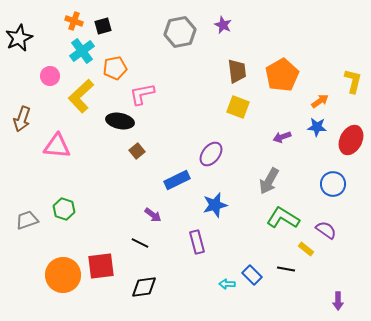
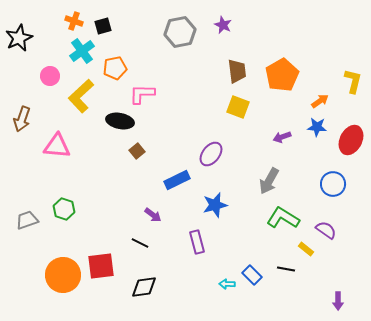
pink L-shape at (142, 94): rotated 12 degrees clockwise
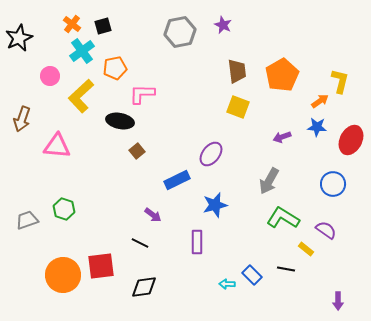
orange cross at (74, 21): moved 2 px left, 3 px down; rotated 18 degrees clockwise
yellow L-shape at (353, 81): moved 13 px left
purple rectangle at (197, 242): rotated 15 degrees clockwise
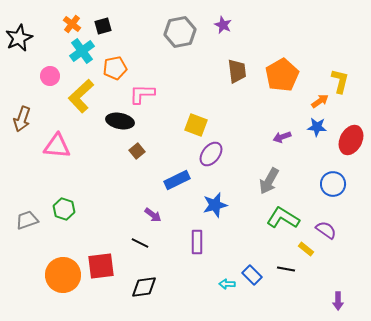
yellow square at (238, 107): moved 42 px left, 18 px down
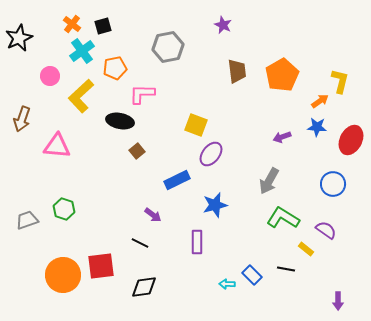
gray hexagon at (180, 32): moved 12 px left, 15 px down
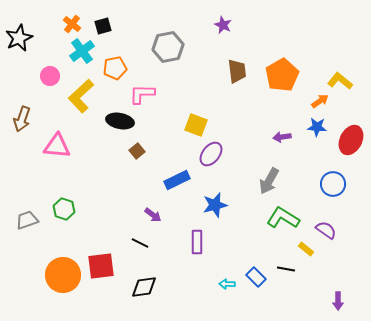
yellow L-shape at (340, 81): rotated 65 degrees counterclockwise
purple arrow at (282, 137): rotated 12 degrees clockwise
blue rectangle at (252, 275): moved 4 px right, 2 px down
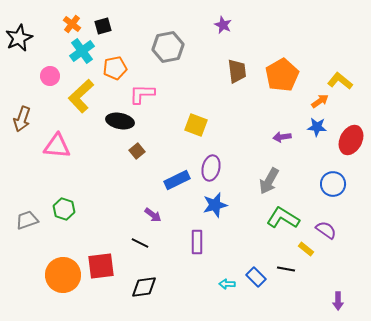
purple ellipse at (211, 154): moved 14 px down; rotated 25 degrees counterclockwise
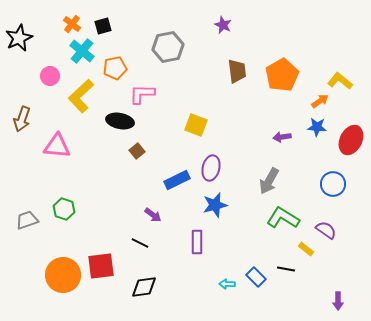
cyan cross at (82, 51): rotated 15 degrees counterclockwise
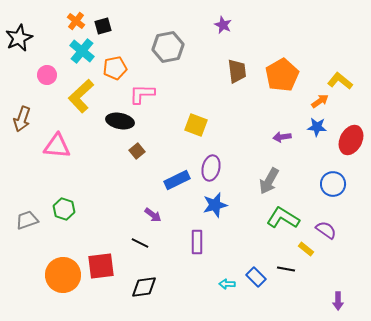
orange cross at (72, 24): moved 4 px right, 3 px up
pink circle at (50, 76): moved 3 px left, 1 px up
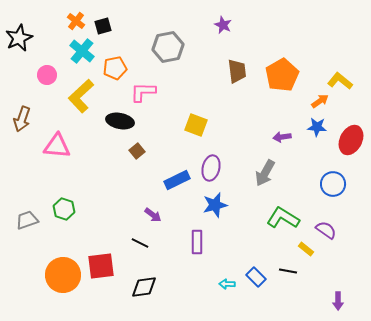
pink L-shape at (142, 94): moved 1 px right, 2 px up
gray arrow at (269, 181): moved 4 px left, 8 px up
black line at (286, 269): moved 2 px right, 2 px down
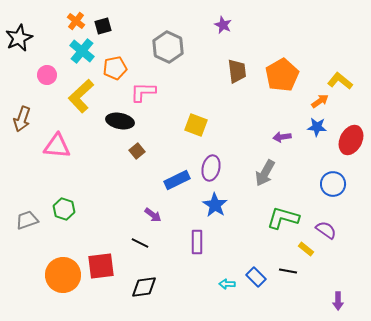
gray hexagon at (168, 47): rotated 24 degrees counterclockwise
blue star at (215, 205): rotated 25 degrees counterclockwise
green L-shape at (283, 218): rotated 16 degrees counterclockwise
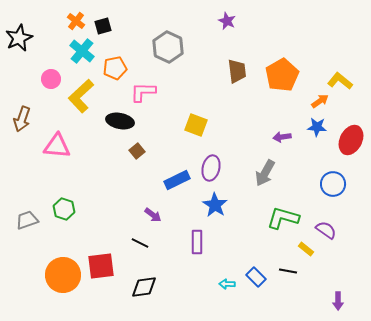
purple star at (223, 25): moved 4 px right, 4 px up
pink circle at (47, 75): moved 4 px right, 4 px down
